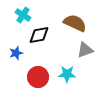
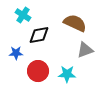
blue star: rotated 16 degrees clockwise
red circle: moved 6 px up
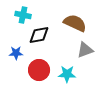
cyan cross: rotated 21 degrees counterclockwise
red circle: moved 1 px right, 1 px up
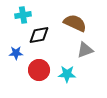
cyan cross: rotated 21 degrees counterclockwise
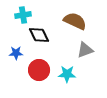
brown semicircle: moved 2 px up
black diamond: rotated 75 degrees clockwise
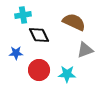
brown semicircle: moved 1 px left, 1 px down
